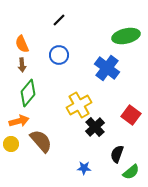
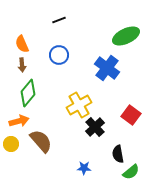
black line: rotated 24 degrees clockwise
green ellipse: rotated 12 degrees counterclockwise
black semicircle: moved 1 px right; rotated 30 degrees counterclockwise
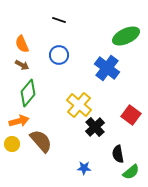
black line: rotated 40 degrees clockwise
brown arrow: rotated 56 degrees counterclockwise
yellow cross: rotated 20 degrees counterclockwise
yellow circle: moved 1 px right
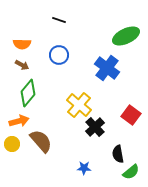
orange semicircle: rotated 66 degrees counterclockwise
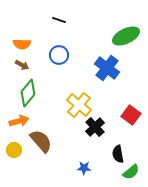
yellow circle: moved 2 px right, 6 px down
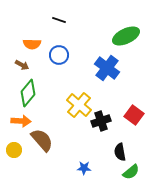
orange semicircle: moved 10 px right
red square: moved 3 px right
orange arrow: moved 2 px right; rotated 18 degrees clockwise
black cross: moved 6 px right, 6 px up; rotated 24 degrees clockwise
brown semicircle: moved 1 px right, 1 px up
black semicircle: moved 2 px right, 2 px up
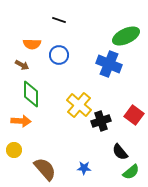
blue cross: moved 2 px right, 4 px up; rotated 15 degrees counterclockwise
green diamond: moved 3 px right, 1 px down; rotated 40 degrees counterclockwise
brown semicircle: moved 3 px right, 29 px down
black semicircle: rotated 30 degrees counterclockwise
